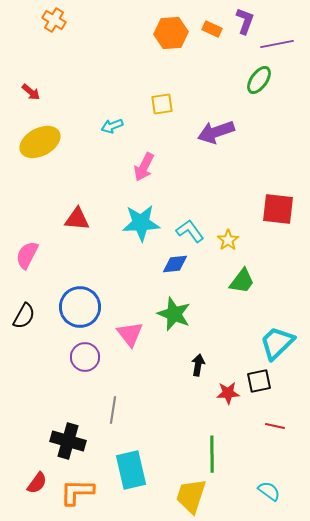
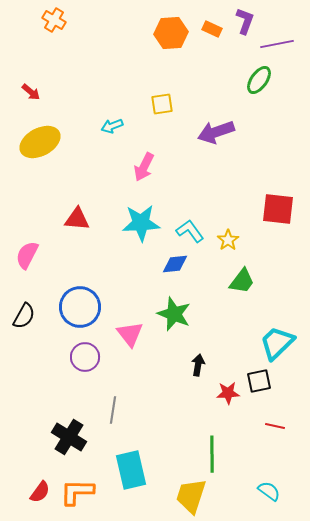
black cross: moved 1 px right, 4 px up; rotated 16 degrees clockwise
red semicircle: moved 3 px right, 9 px down
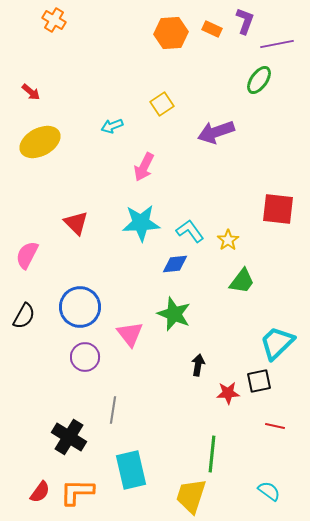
yellow square: rotated 25 degrees counterclockwise
red triangle: moved 1 px left, 4 px down; rotated 40 degrees clockwise
green line: rotated 6 degrees clockwise
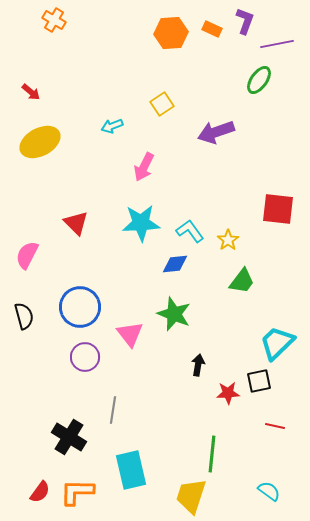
black semicircle: rotated 44 degrees counterclockwise
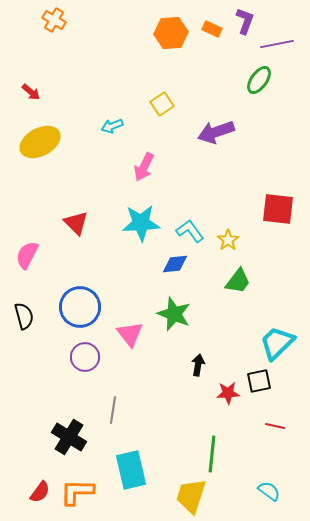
green trapezoid: moved 4 px left
